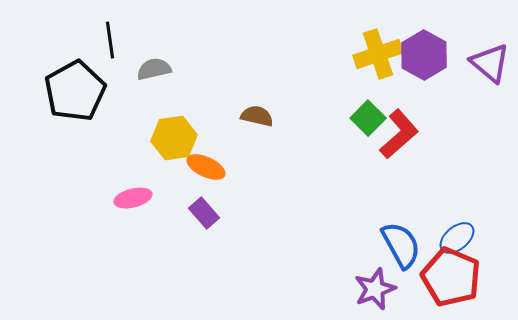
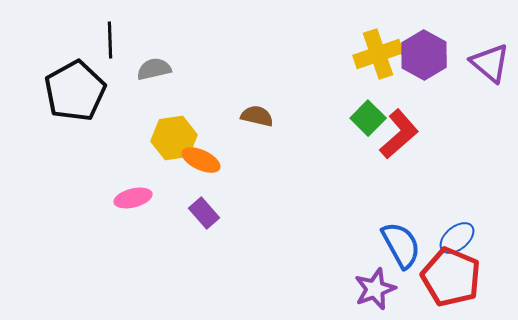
black line: rotated 6 degrees clockwise
orange ellipse: moved 5 px left, 7 px up
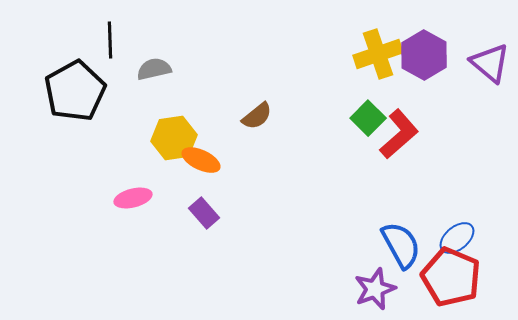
brown semicircle: rotated 128 degrees clockwise
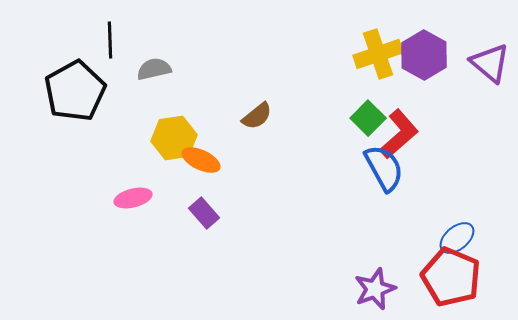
blue semicircle: moved 17 px left, 77 px up
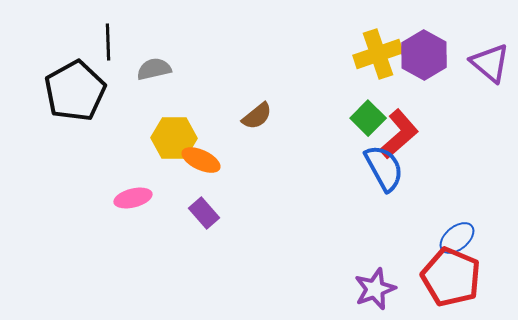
black line: moved 2 px left, 2 px down
yellow hexagon: rotated 9 degrees clockwise
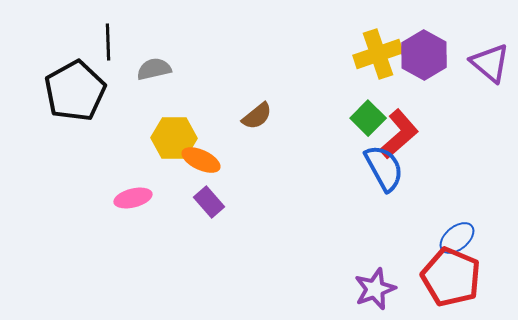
purple rectangle: moved 5 px right, 11 px up
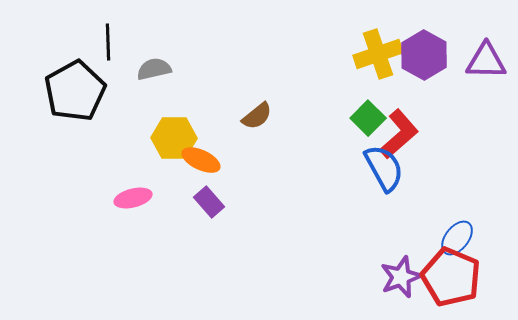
purple triangle: moved 4 px left, 2 px up; rotated 39 degrees counterclockwise
blue ellipse: rotated 12 degrees counterclockwise
purple star: moved 26 px right, 12 px up
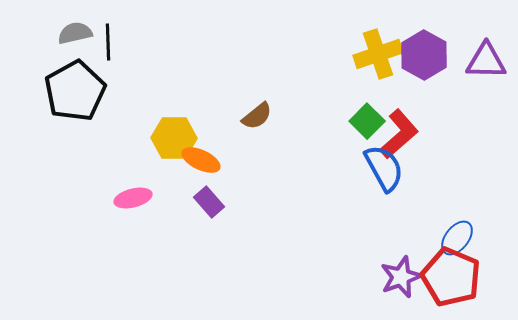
gray semicircle: moved 79 px left, 36 px up
green square: moved 1 px left, 3 px down
